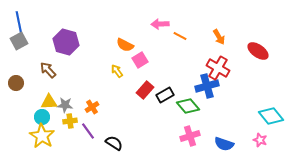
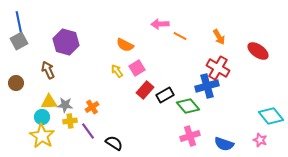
pink square: moved 3 px left, 8 px down
brown arrow: rotated 18 degrees clockwise
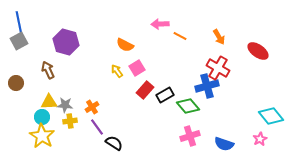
purple line: moved 9 px right, 4 px up
pink star: moved 1 px up; rotated 24 degrees clockwise
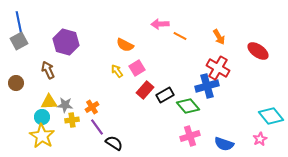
yellow cross: moved 2 px right, 1 px up
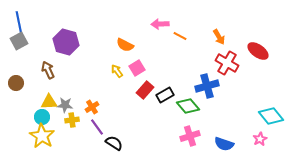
red cross: moved 9 px right, 5 px up
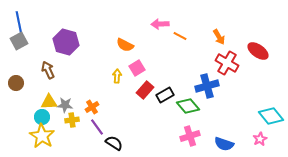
yellow arrow: moved 5 px down; rotated 40 degrees clockwise
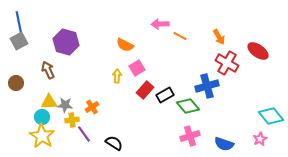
purple line: moved 13 px left, 7 px down
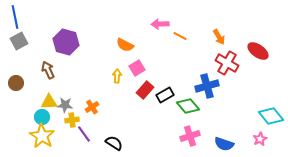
blue line: moved 4 px left, 6 px up
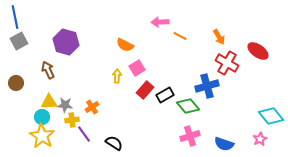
pink arrow: moved 2 px up
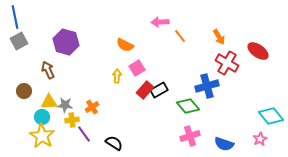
orange line: rotated 24 degrees clockwise
brown circle: moved 8 px right, 8 px down
black rectangle: moved 6 px left, 5 px up
